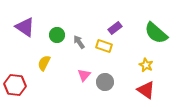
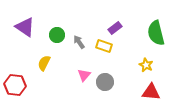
green semicircle: rotated 35 degrees clockwise
red triangle: moved 5 px right, 2 px down; rotated 30 degrees counterclockwise
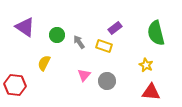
gray circle: moved 2 px right, 1 px up
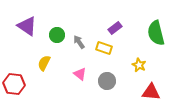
purple triangle: moved 2 px right, 1 px up
yellow rectangle: moved 2 px down
yellow star: moved 7 px left
pink triangle: moved 4 px left, 1 px up; rotated 32 degrees counterclockwise
red hexagon: moved 1 px left, 1 px up
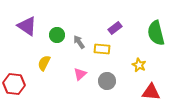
yellow rectangle: moved 2 px left, 1 px down; rotated 14 degrees counterclockwise
pink triangle: rotated 40 degrees clockwise
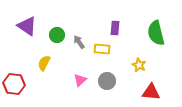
purple rectangle: rotated 48 degrees counterclockwise
pink triangle: moved 6 px down
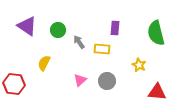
green circle: moved 1 px right, 5 px up
red triangle: moved 6 px right
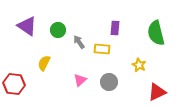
gray circle: moved 2 px right, 1 px down
red triangle: rotated 30 degrees counterclockwise
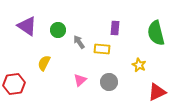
red hexagon: rotated 15 degrees counterclockwise
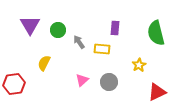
purple triangle: moved 3 px right, 1 px up; rotated 25 degrees clockwise
yellow star: rotated 16 degrees clockwise
pink triangle: moved 2 px right
